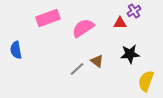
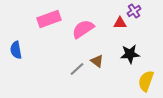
pink rectangle: moved 1 px right, 1 px down
pink semicircle: moved 1 px down
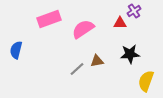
blue semicircle: rotated 24 degrees clockwise
brown triangle: rotated 48 degrees counterclockwise
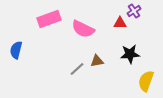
pink semicircle: rotated 120 degrees counterclockwise
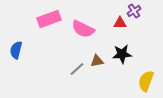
black star: moved 8 px left
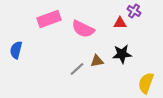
purple cross: rotated 24 degrees counterclockwise
yellow semicircle: moved 2 px down
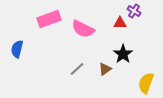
blue semicircle: moved 1 px right, 1 px up
black star: moved 1 px right; rotated 30 degrees counterclockwise
brown triangle: moved 8 px right, 8 px down; rotated 24 degrees counterclockwise
